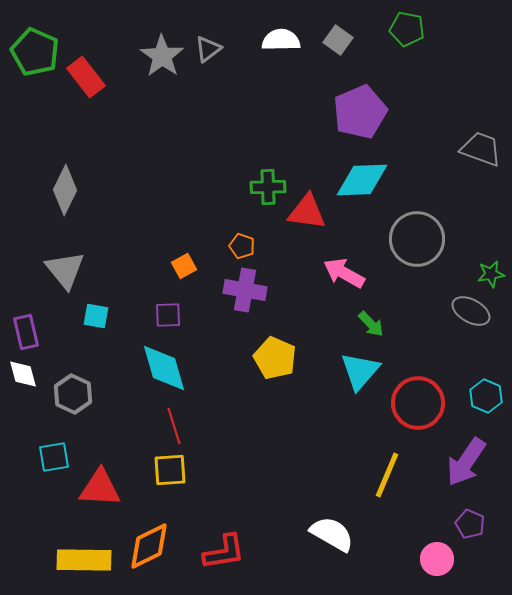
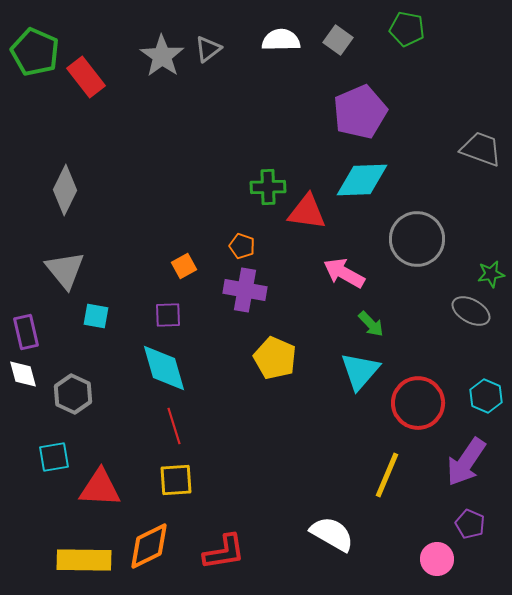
yellow square at (170, 470): moved 6 px right, 10 px down
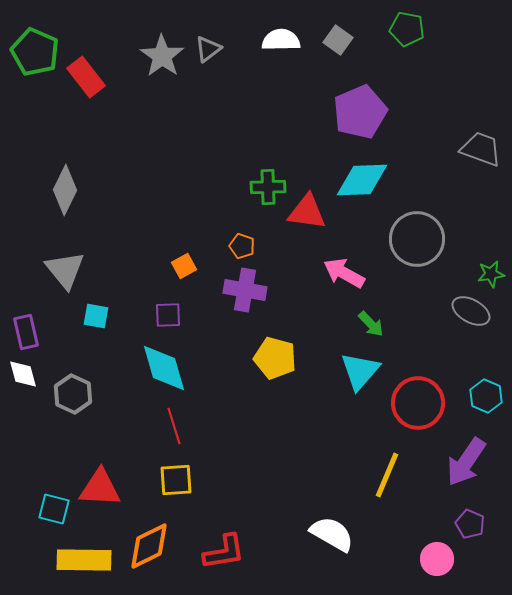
yellow pentagon at (275, 358): rotated 9 degrees counterclockwise
cyan square at (54, 457): moved 52 px down; rotated 24 degrees clockwise
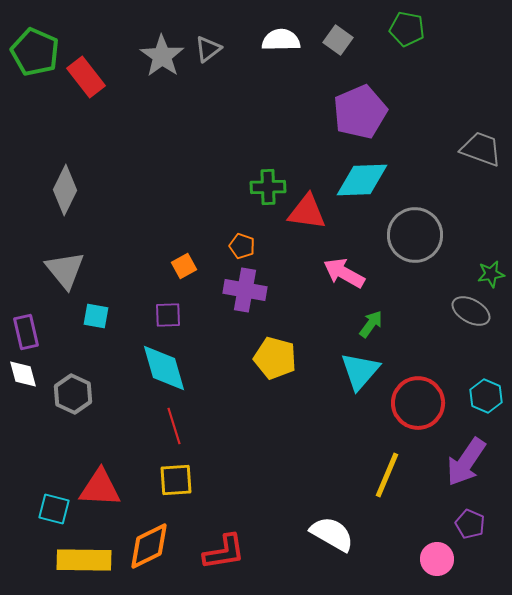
gray circle at (417, 239): moved 2 px left, 4 px up
green arrow at (371, 324): rotated 100 degrees counterclockwise
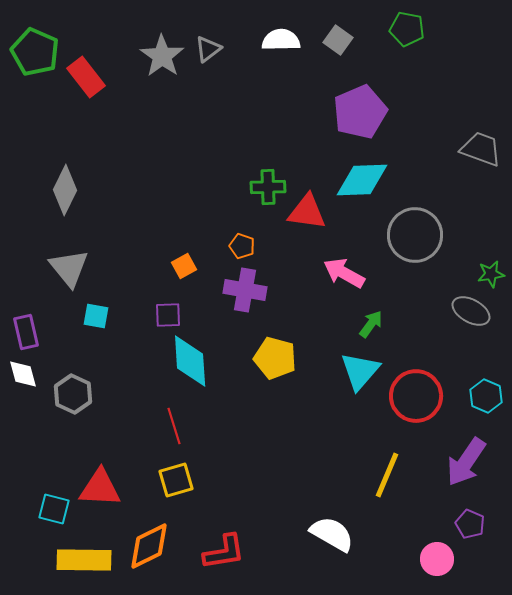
gray triangle at (65, 270): moved 4 px right, 2 px up
cyan diamond at (164, 368): moved 26 px right, 7 px up; rotated 12 degrees clockwise
red circle at (418, 403): moved 2 px left, 7 px up
yellow square at (176, 480): rotated 12 degrees counterclockwise
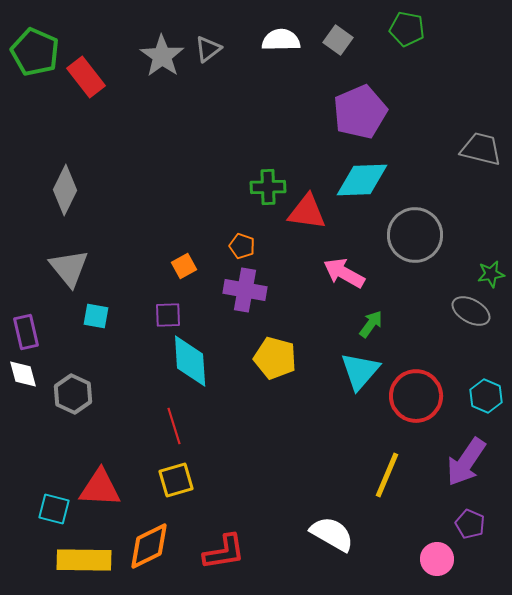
gray trapezoid at (481, 149): rotated 6 degrees counterclockwise
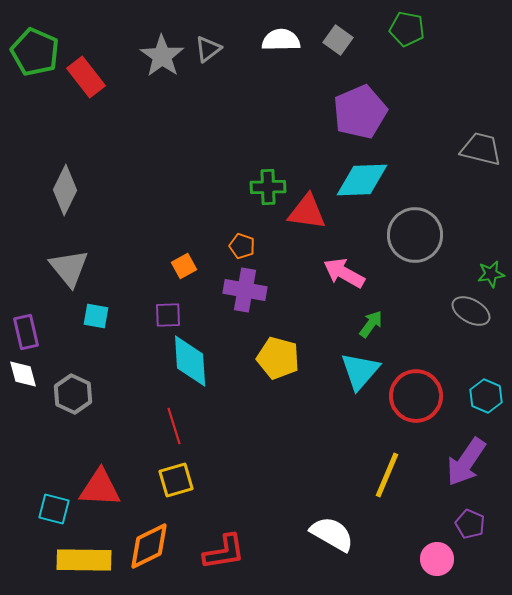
yellow pentagon at (275, 358): moved 3 px right
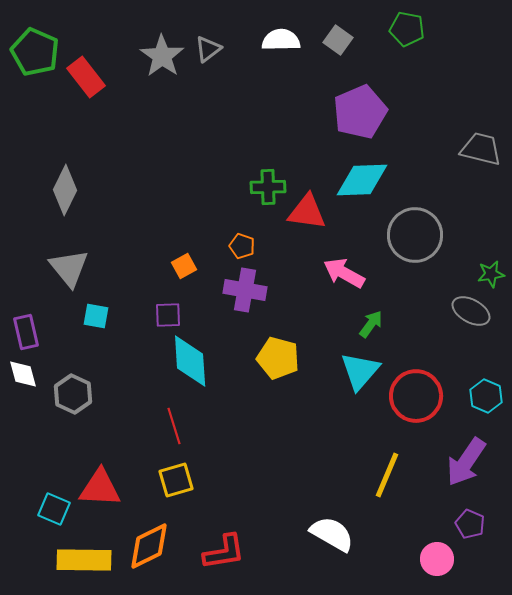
cyan square at (54, 509): rotated 8 degrees clockwise
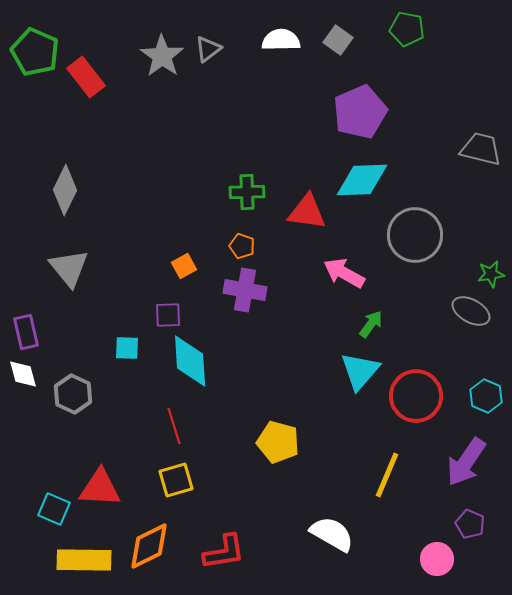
green cross at (268, 187): moved 21 px left, 5 px down
cyan square at (96, 316): moved 31 px right, 32 px down; rotated 8 degrees counterclockwise
yellow pentagon at (278, 358): moved 84 px down
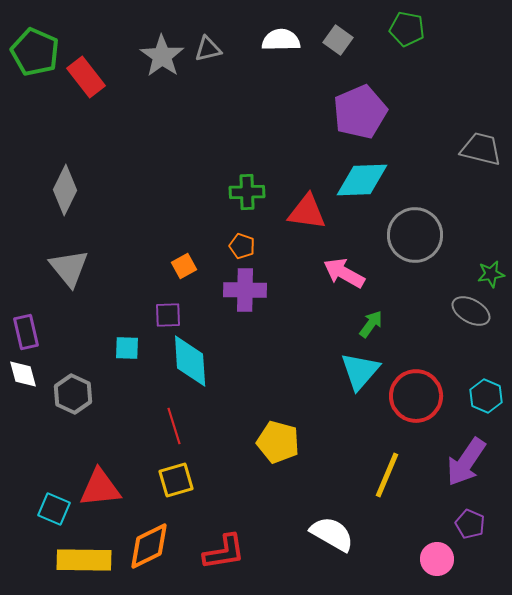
gray triangle at (208, 49): rotated 24 degrees clockwise
purple cross at (245, 290): rotated 9 degrees counterclockwise
red triangle at (100, 488): rotated 9 degrees counterclockwise
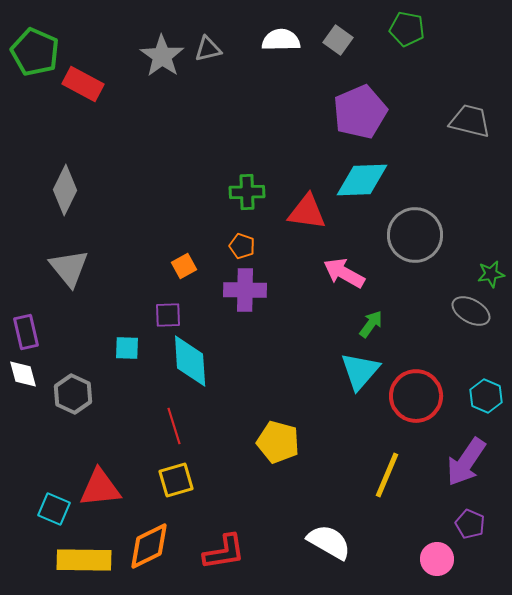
red rectangle at (86, 77): moved 3 px left, 7 px down; rotated 24 degrees counterclockwise
gray trapezoid at (481, 149): moved 11 px left, 28 px up
white semicircle at (332, 534): moved 3 px left, 8 px down
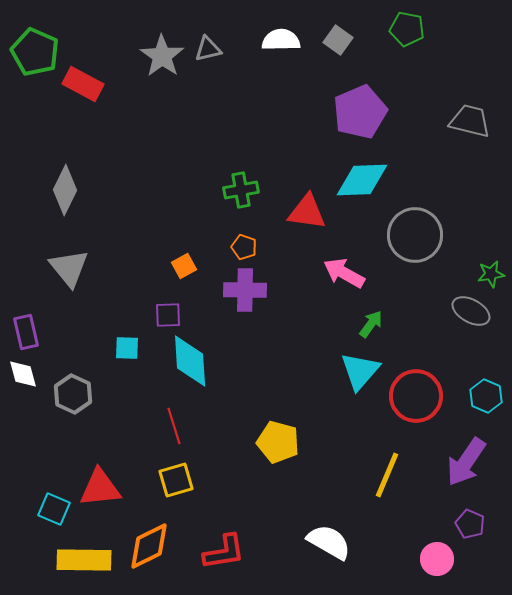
green cross at (247, 192): moved 6 px left, 2 px up; rotated 8 degrees counterclockwise
orange pentagon at (242, 246): moved 2 px right, 1 px down
